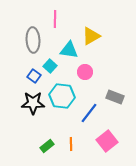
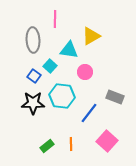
pink square: rotated 10 degrees counterclockwise
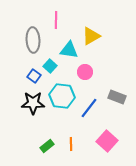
pink line: moved 1 px right, 1 px down
gray rectangle: moved 2 px right
blue line: moved 5 px up
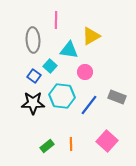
blue line: moved 3 px up
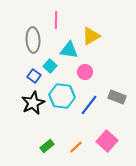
black star: rotated 25 degrees counterclockwise
orange line: moved 5 px right, 3 px down; rotated 48 degrees clockwise
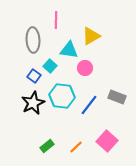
pink circle: moved 4 px up
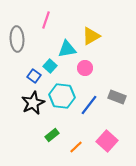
pink line: moved 10 px left; rotated 18 degrees clockwise
gray ellipse: moved 16 px left, 1 px up
cyan triangle: moved 2 px left, 1 px up; rotated 18 degrees counterclockwise
green rectangle: moved 5 px right, 11 px up
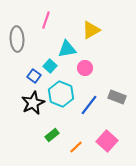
yellow triangle: moved 6 px up
cyan hexagon: moved 1 px left, 2 px up; rotated 15 degrees clockwise
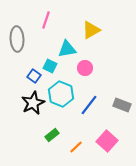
cyan square: rotated 16 degrees counterclockwise
gray rectangle: moved 5 px right, 8 px down
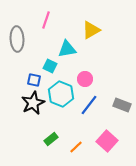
pink circle: moved 11 px down
blue square: moved 4 px down; rotated 24 degrees counterclockwise
green rectangle: moved 1 px left, 4 px down
